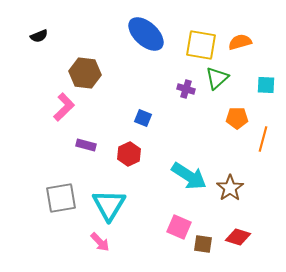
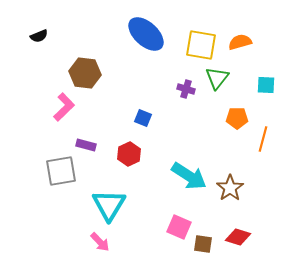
green triangle: rotated 10 degrees counterclockwise
gray square: moved 27 px up
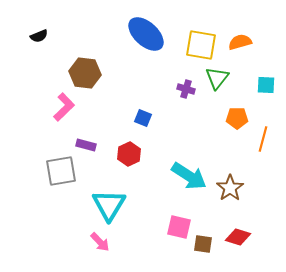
pink square: rotated 10 degrees counterclockwise
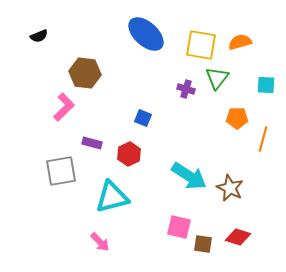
purple rectangle: moved 6 px right, 2 px up
brown star: rotated 12 degrees counterclockwise
cyan triangle: moved 3 px right, 8 px up; rotated 45 degrees clockwise
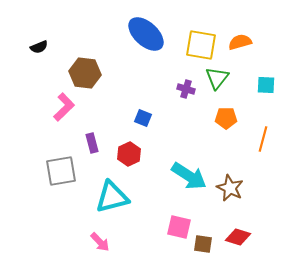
black semicircle: moved 11 px down
orange pentagon: moved 11 px left
purple rectangle: rotated 60 degrees clockwise
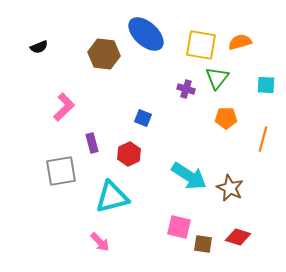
brown hexagon: moved 19 px right, 19 px up
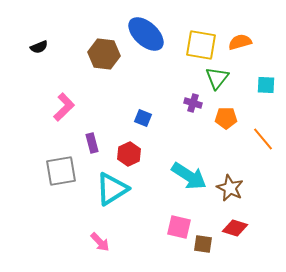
purple cross: moved 7 px right, 14 px down
orange line: rotated 55 degrees counterclockwise
cyan triangle: moved 8 px up; rotated 18 degrees counterclockwise
red diamond: moved 3 px left, 9 px up
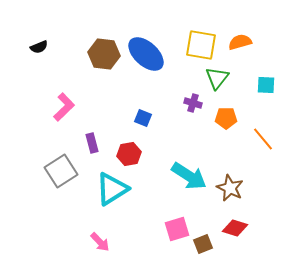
blue ellipse: moved 20 px down
red hexagon: rotated 15 degrees clockwise
gray square: rotated 24 degrees counterclockwise
pink square: moved 2 px left, 2 px down; rotated 30 degrees counterclockwise
brown square: rotated 30 degrees counterclockwise
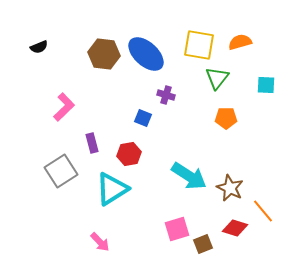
yellow square: moved 2 px left
purple cross: moved 27 px left, 8 px up
orange line: moved 72 px down
